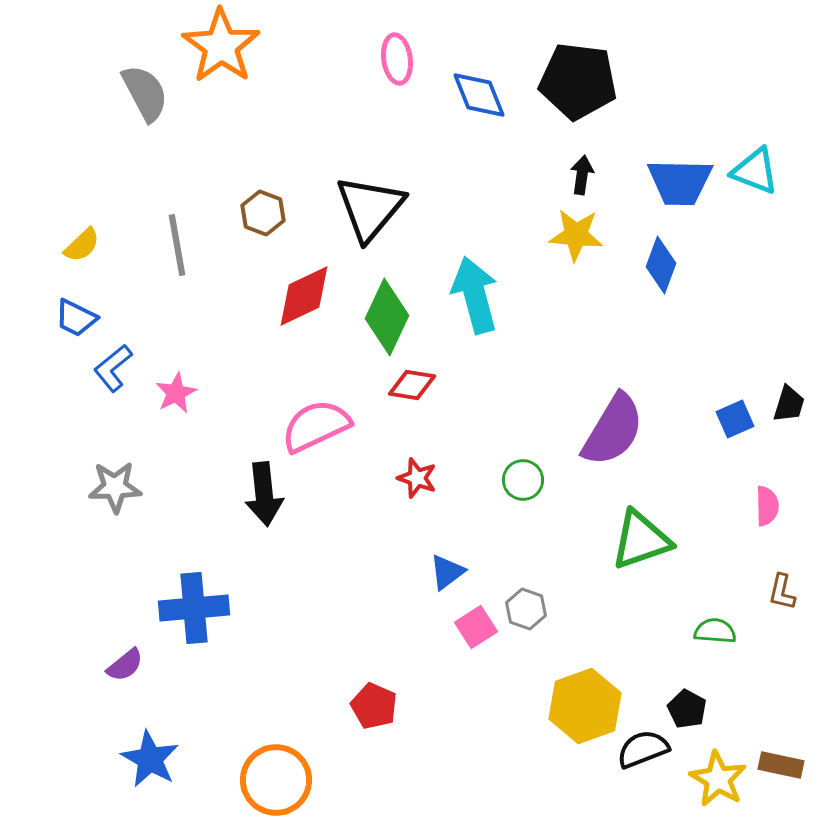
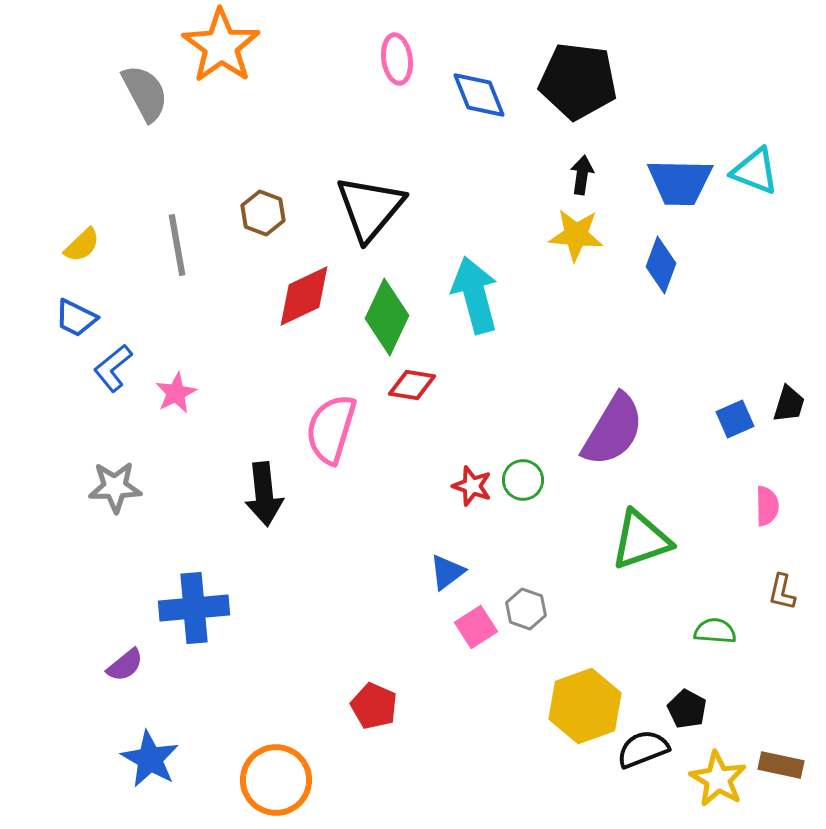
pink semicircle at (316, 426): moved 15 px right, 3 px down; rotated 48 degrees counterclockwise
red star at (417, 478): moved 55 px right, 8 px down
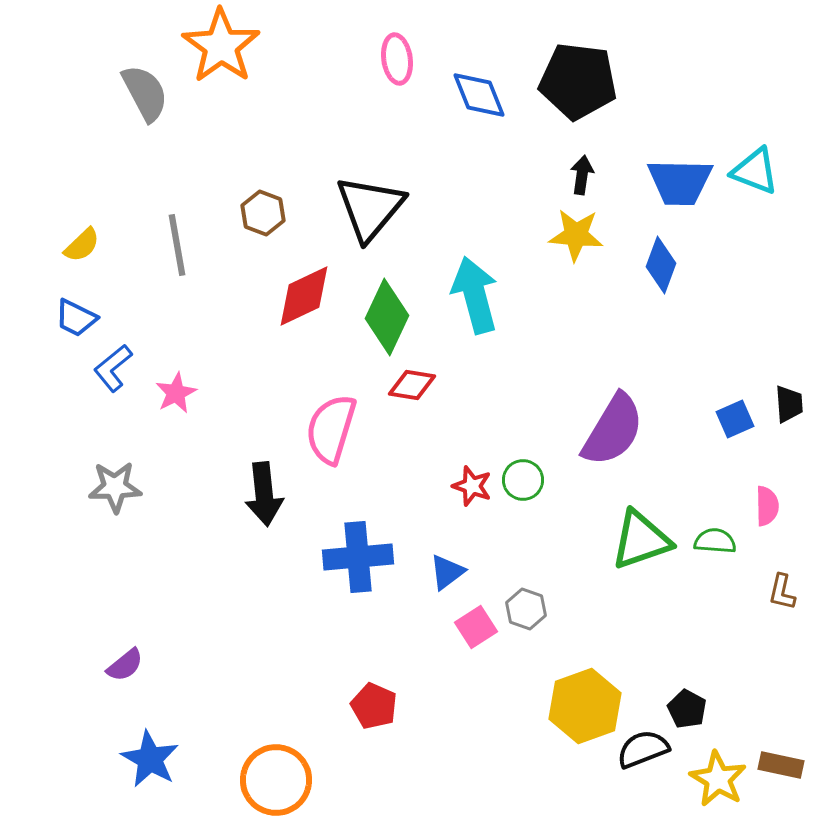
black trapezoid at (789, 404): rotated 21 degrees counterclockwise
blue cross at (194, 608): moved 164 px right, 51 px up
green semicircle at (715, 631): moved 90 px up
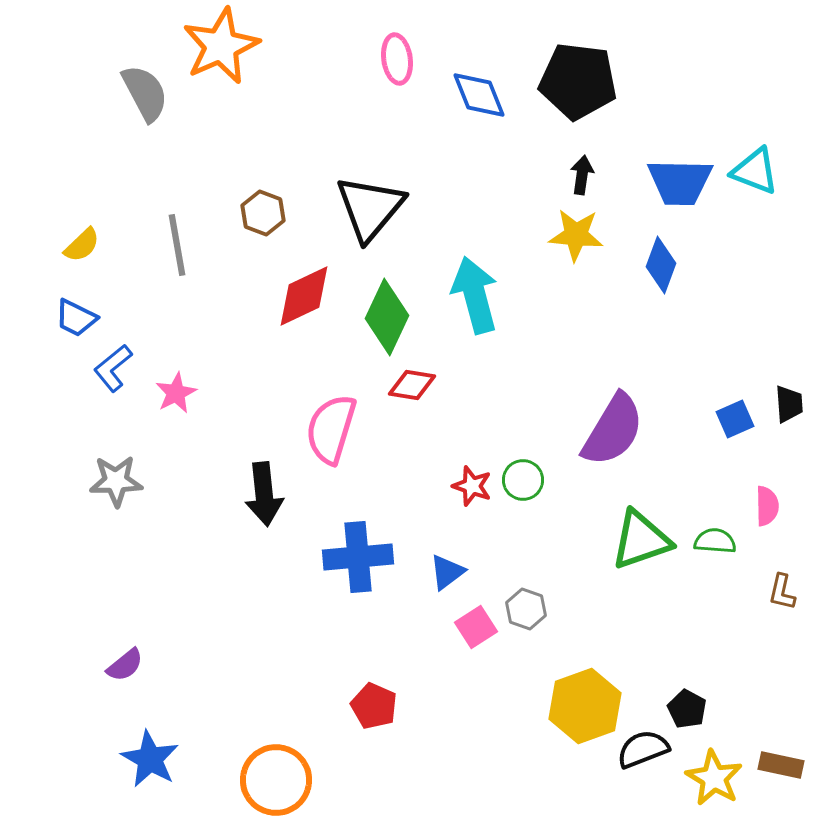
orange star at (221, 46): rotated 12 degrees clockwise
gray star at (115, 487): moved 1 px right, 6 px up
yellow star at (718, 779): moved 4 px left, 1 px up
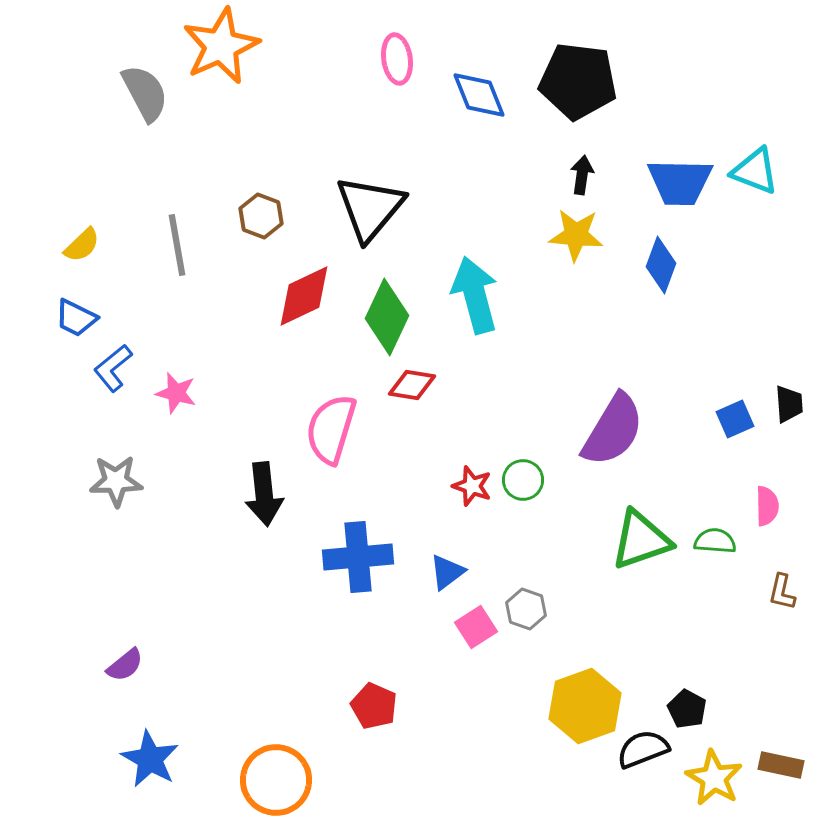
brown hexagon at (263, 213): moved 2 px left, 3 px down
pink star at (176, 393): rotated 30 degrees counterclockwise
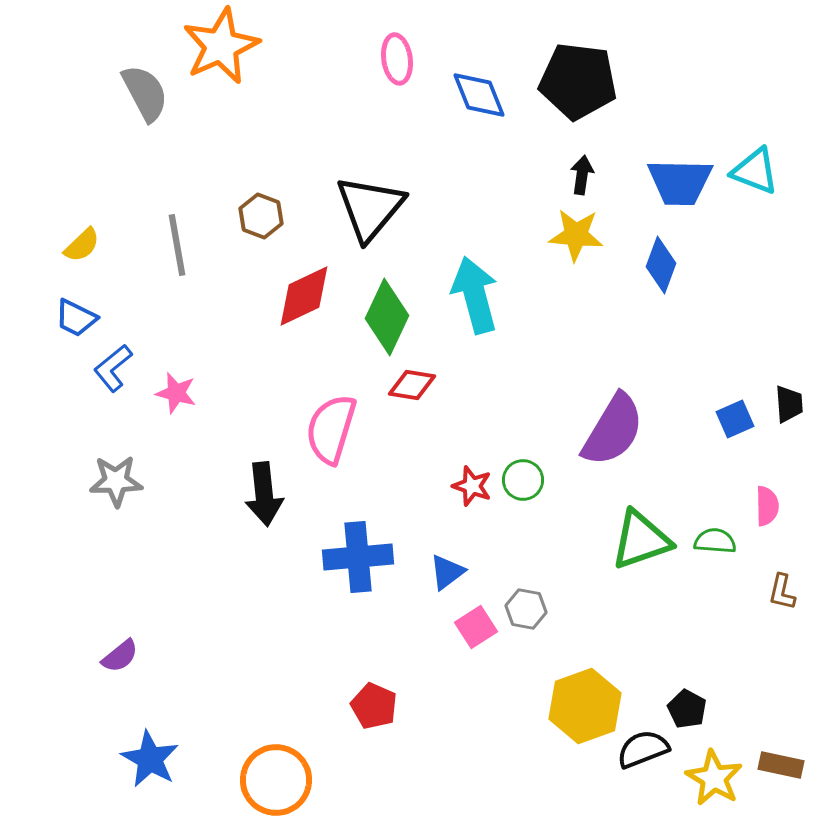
gray hexagon at (526, 609): rotated 9 degrees counterclockwise
purple semicircle at (125, 665): moved 5 px left, 9 px up
